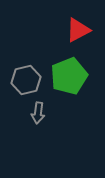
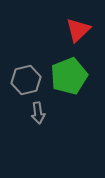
red triangle: rotated 16 degrees counterclockwise
gray arrow: rotated 15 degrees counterclockwise
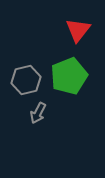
red triangle: rotated 8 degrees counterclockwise
gray arrow: rotated 35 degrees clockwise
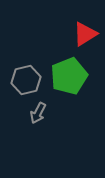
red triangle: moved 7 px right, 4 px down; rotated 20 degrees clockwise
